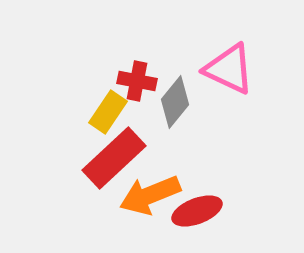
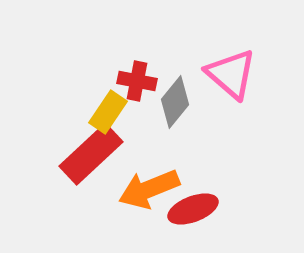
pink triangle: moved 2 px right, 5 px down; rotated 16 degrees clockwise
red rectangle: moved 23 px left, 4 px up
orange arrow: moved 1 px left, 6 px up
red ellipse: moved 4 px left, 2 px up
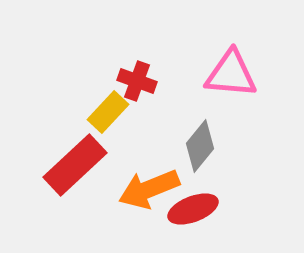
pink triangle: rotated 36 degrees counterclockwise
red cross: rotated 9 degrees clockwise
gray diamond: moved 25 px right, 44 px down
yellow rectangle: rotated 9 degrees clockwise
red rectangle: moved 16 px left, 11 px down
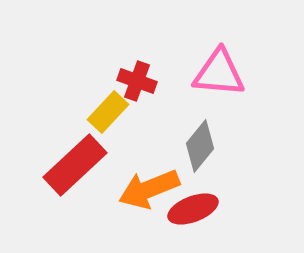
pink triangle: moved 12 px left, 1 px up
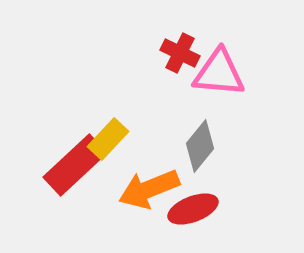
red cross: moved 43 px right, 28 px up; rotated 6 degrees clockwise
yellow rectangle: moved 27 px down
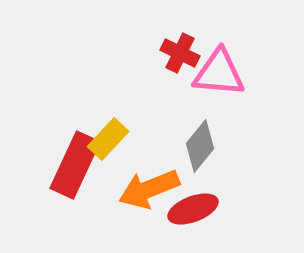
red rectangle: rotated 22 degrees counterclockwise
